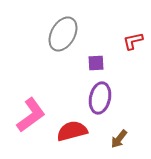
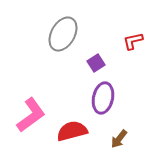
purple square: rotated 30 degrees counterclockwise
purple ellipse: moved 3 px right
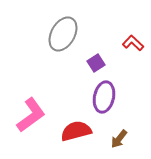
red L-shape: moved 2 px down; rotated 55 degrees clockwise
purple ellipse: moved 1 px right, 1 px up
red semicircle: moved 4 px right
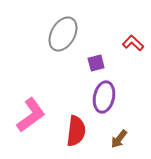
purple square: rotated 18 degrees clockwise
red semicircle: rotated 112 degrees clockwise
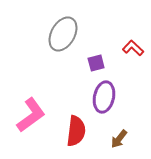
red L-shape: moved 5 px down
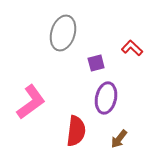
gray ellipse: moved 1 px up; rotated 12 degrees counterclockwise
red L-shape: moved 1 px left
purple ellipse: moved 2 px right, 1 px down
pink L-shape: moved 13 px up
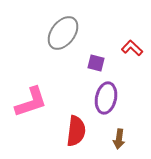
gray ellipse: rotated 20 degrees clockwise
purple square: rotated 30 degrees clockwise
pink L-shape: rotated 18 degrees clockwise
brown arrow: rotated 30 degrees counterclockwise
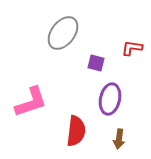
red L-shape: rotated 35 degrees counterclockwise
purple ellipse: moved 4 px right, 1 px down
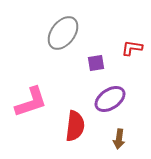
purple square: rotated 24 degrees counterclockwise
purple ellipse: rotated 44 degrees clockwise
red semicircle: moved 1 px left, 5 px up
